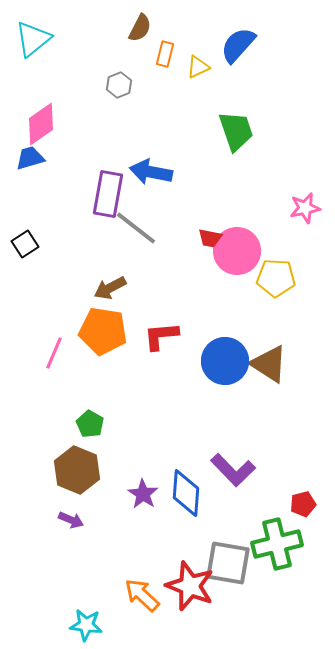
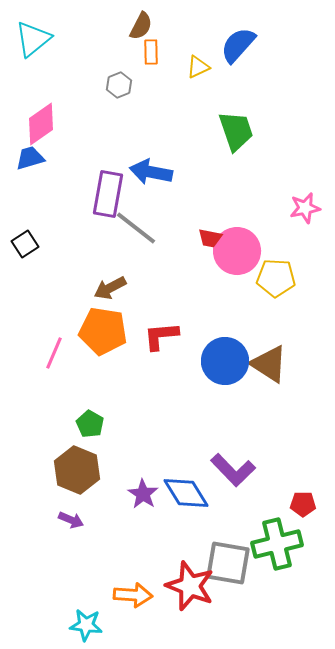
brown semicircle: moved 1 px right, 2 px up
orange rectangle: moved 14 px left, 2 px up; rotated 15 degrees counterclockwise
blue diamond: rotated 36 degrees counterclockwise
red pentagon: rotated 15 degrees clockwise
orange arrow: moved 9 px left; rotated 141 degrees clockwise
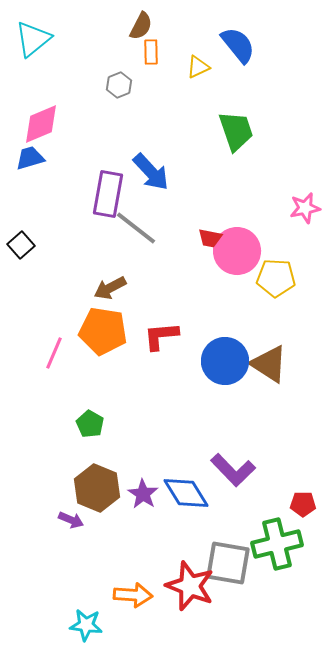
blue semicircle: rotated 99 degrees clockwise
pink diamond: rotated 12 degrees clockwise
blue arrow: rotated 144 degrees counterclockwise
black square: moved 4 px left, 1 px down; rotated 8 degrees counterclockwise
brown hexagon: moved 20 px right, 18 px down
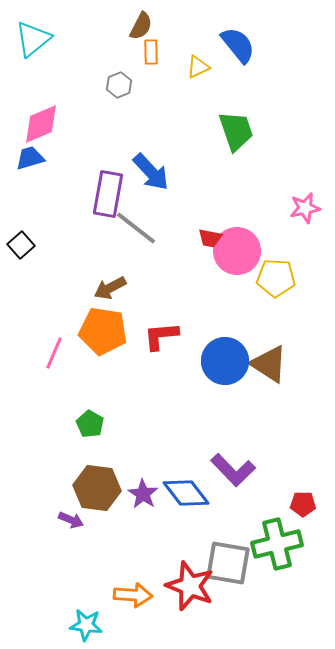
brown hexagon: rotated 15 degrees counterclockwise
blue diamond: rotated 6 degrees counterclockwise
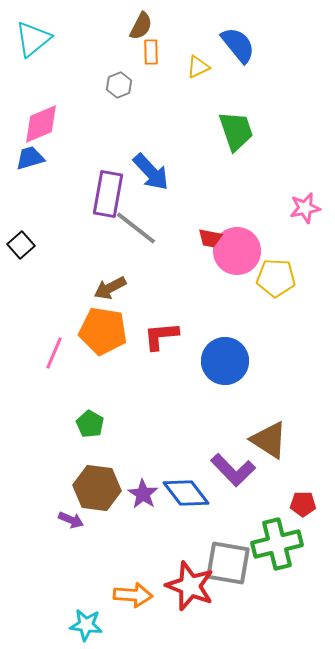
brown triangle: moved 76 px down
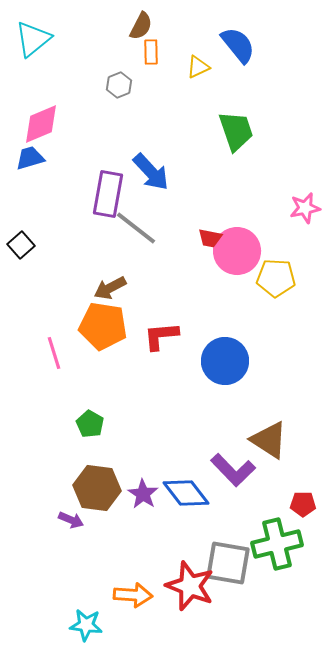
orange pentagon: moved 5 px up
pink line: rotated 40 degrees counterclockwise
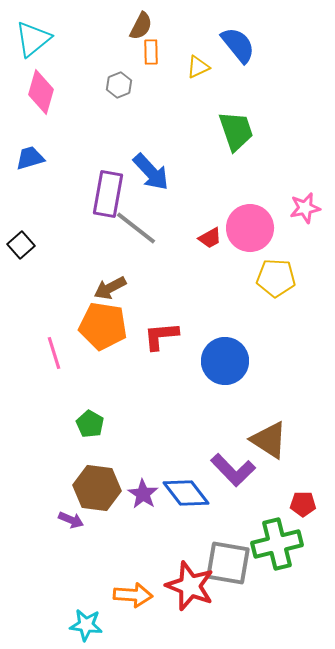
pink diamond: moved 32 px up; rotated 51 degrees counterclockwise
red trapezoid: rotated 40 degrees counterclockwise
pink circle: moved 13 px right, 23 px up
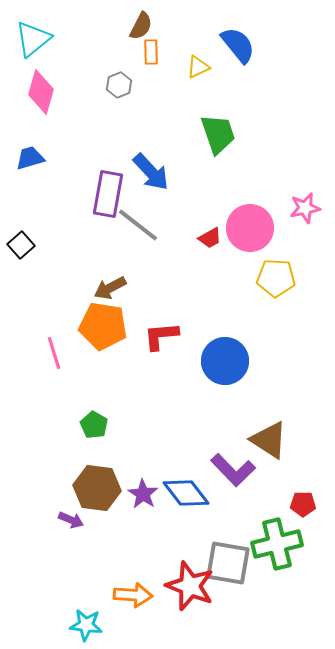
green trapezoid: moved 18 px left, 3 px down
gray line: moved 2 px right, 3 px up
green pentagon: moved 4 px right, 1 px down
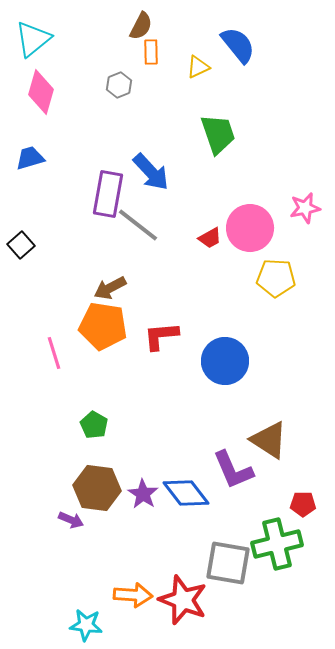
purple L-shape: rotated 21 degrees clockwise
red star: moved 7 px left, 14 px down
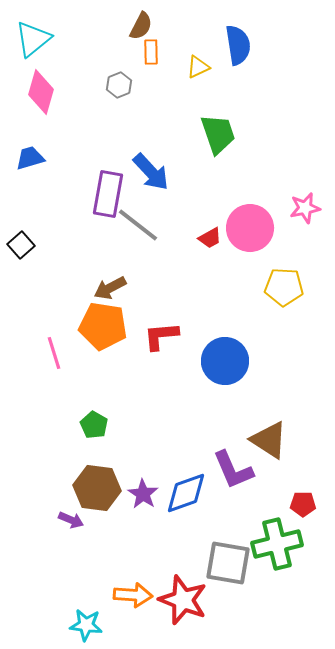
blue semicircle: rotated 30 degrees clockwise
yellow pentagon: moved 8 px right, 9 px down
blue diamond: rotated 72 degrees counterclockwise
